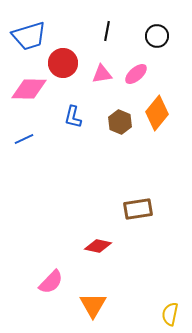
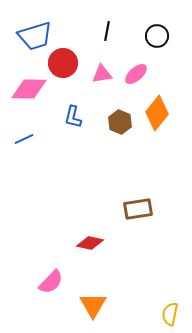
blue trapezoid: moved 6 px right
red diamond: moved 8 px left, 3 px up
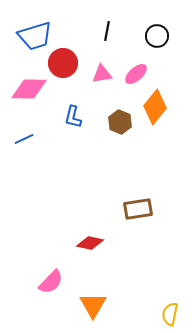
orange diamond: moved 2 px left, 6 px up
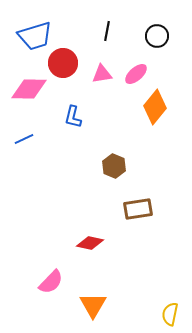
brown hexagon: moved 6 px left, 44 px down
